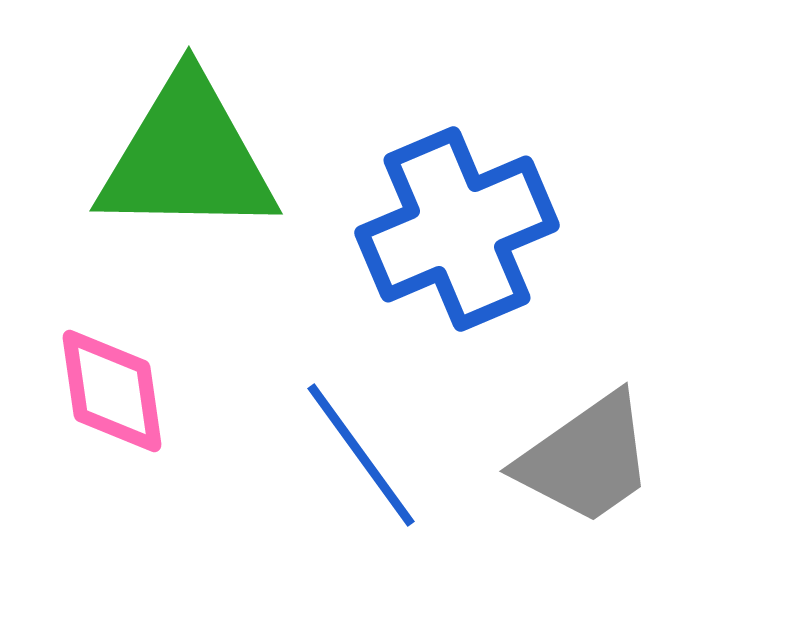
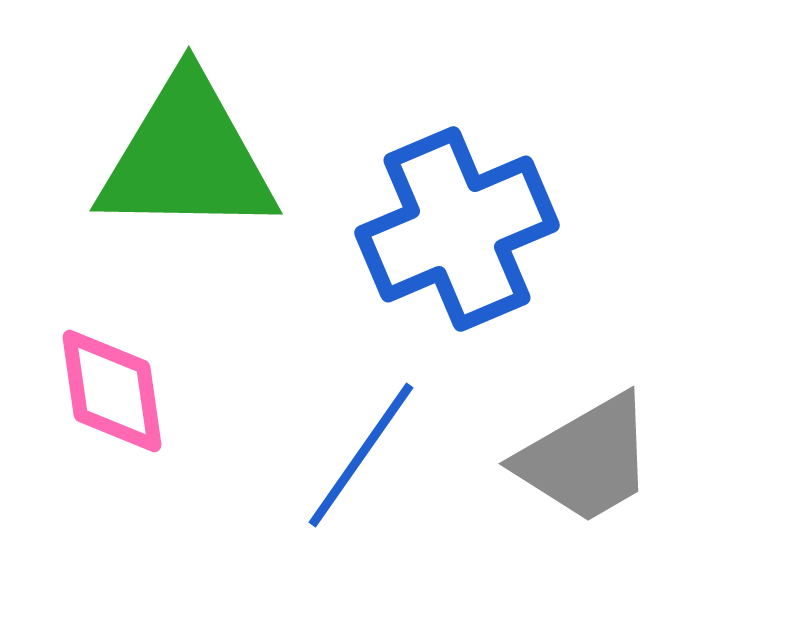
blue line: rotated 71 degrees clockwise
gray trapezoid: rotated 5 degrees clockwise
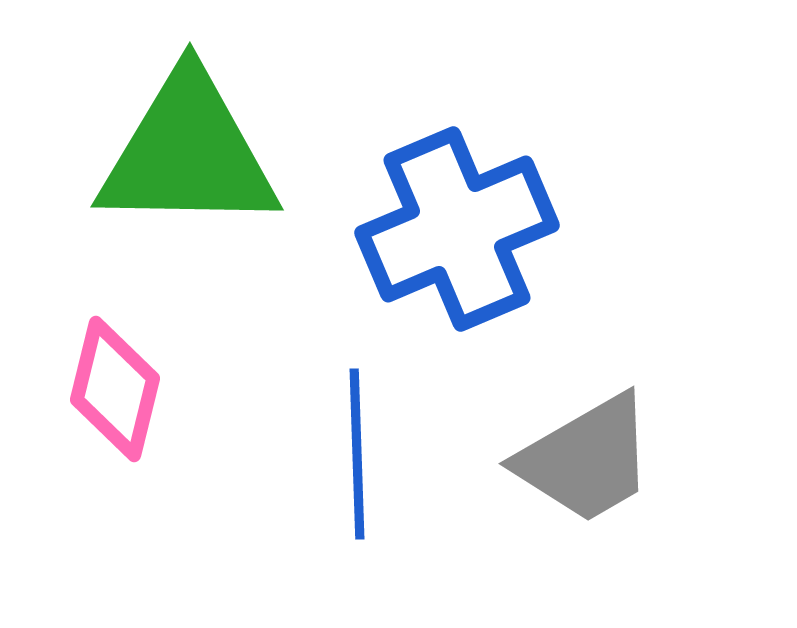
green triangle: moved 1 px right, 4 px up
pink diamond: moved 3 px right, 2 px up; rotated 22 degrees clockwise
blue line: moved 4 px left, 1 px up; rotated 37 degrees counterclockwise
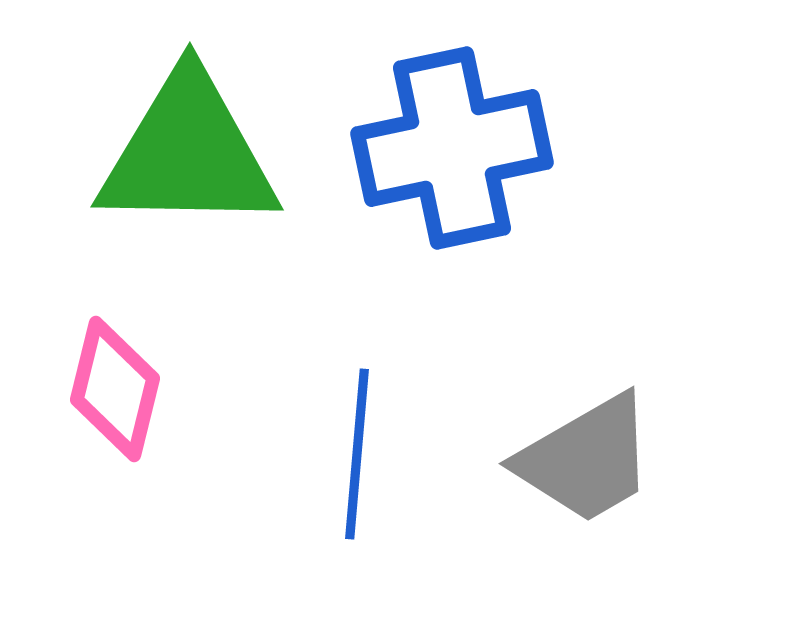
blue cross: moved 5 px left, 81 px up; rotated 11 degrees clockwise
blue line: rotated 7 degrees clockwise
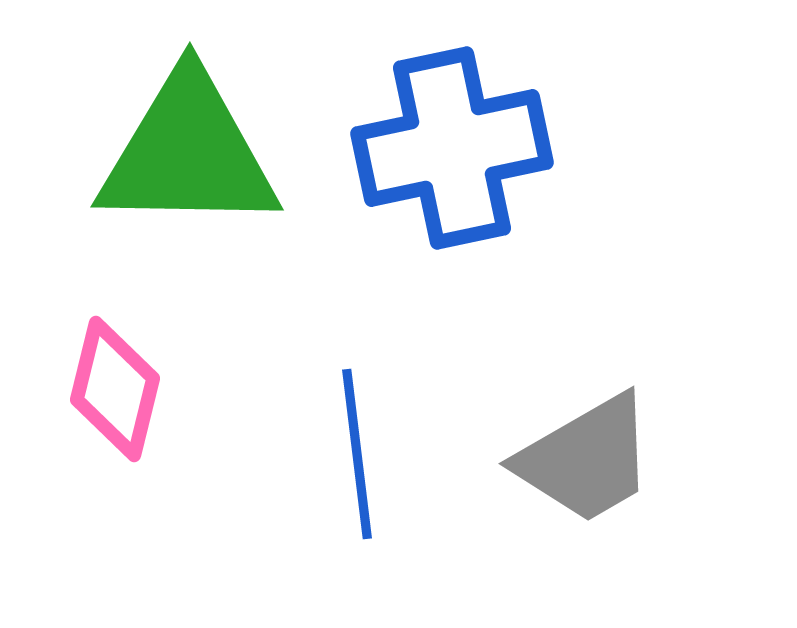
blue line: rotated 12 degrees counterclockwise
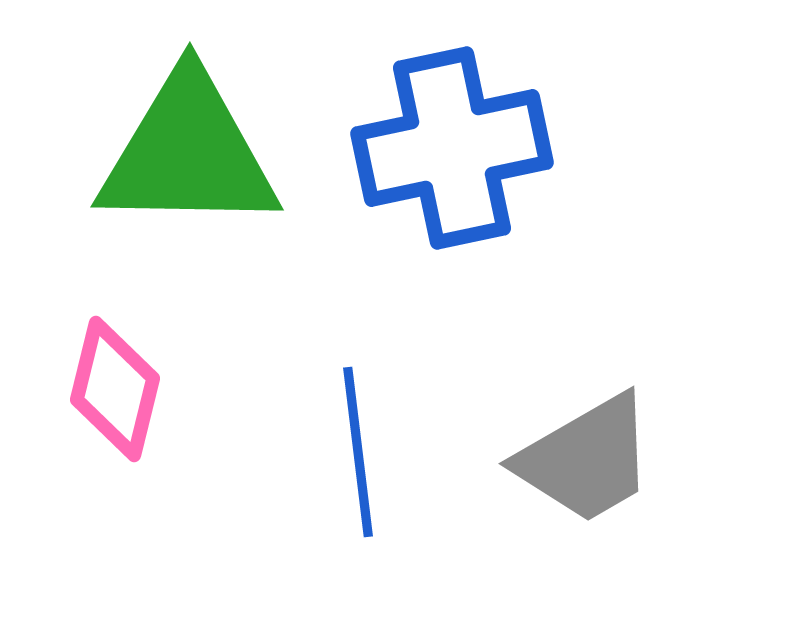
blue line: moved 1 px right, 2 px up
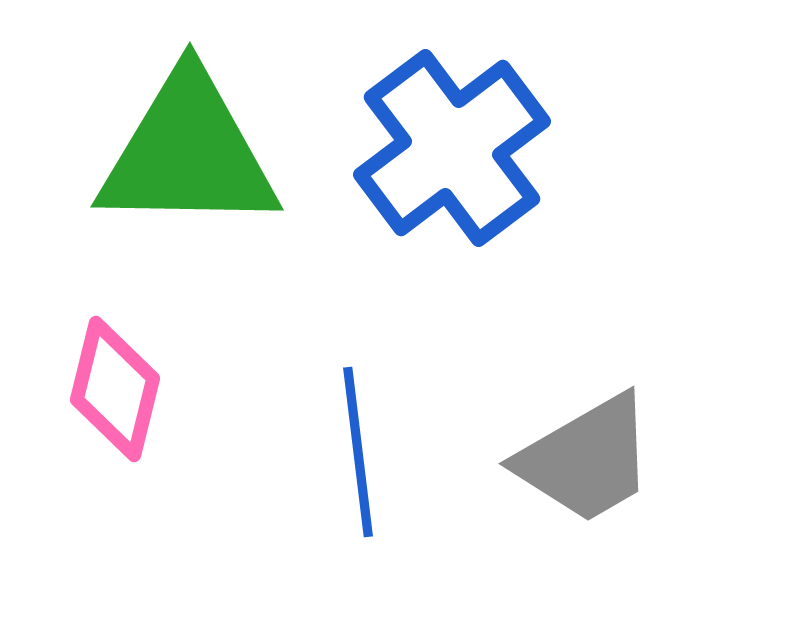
blue cross: rotated 25 degrees counterclockwise
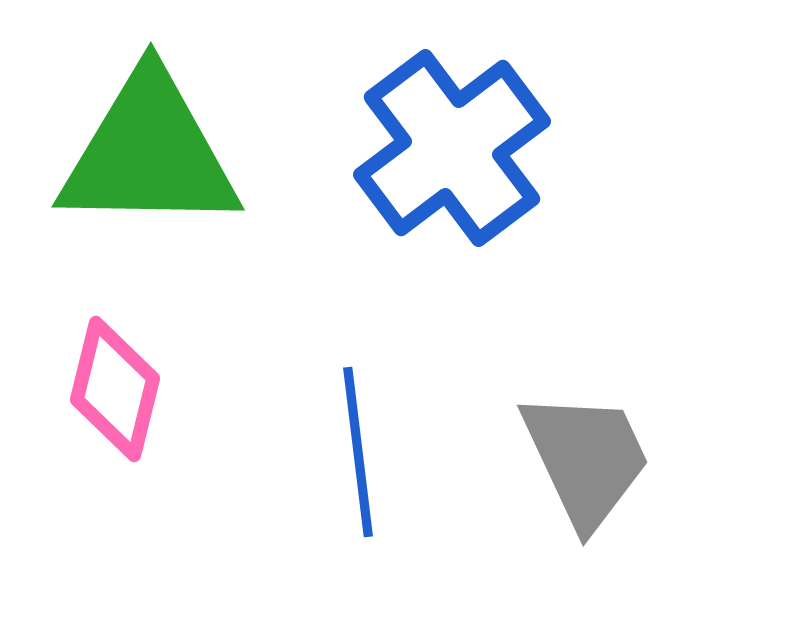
green triangle: moved 39 px left
gray trapezoid: rotated 85 degrees counterclockwise
